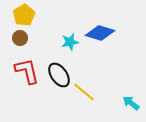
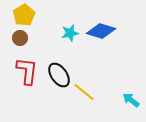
blue diamond: moved 1 px right, 2 px up
cyan star: moved 9 px up
red L-shape: rotated 20 degrees clockwise
cyan arrow: moved 3 px up
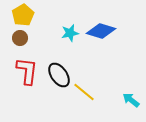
yellow pentagon: moved 1 px left
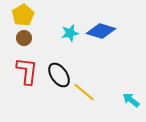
brown circle: moved 4 px right
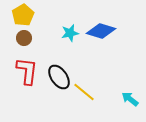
black ellipse: moved 2 px down
cyan arrow: moved 1 px left, 1 px up
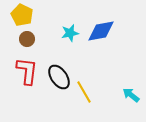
yellow pentagon: moved 1 px left; rotated 15 degrees counterclockwise
blue diamond: rotated 28 degrees counterclockwise
brown circle: moved 3 px right, 1 px down
yellow line: rotated 20 degrees clockwise
cyan arrow: moved 1 px right, 4 px up
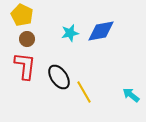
red L-shape: moved 2 px left, 5 px up
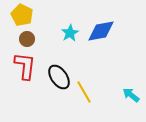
cyan star: rotated 18 degrees counterclockwise
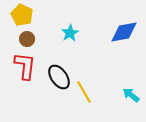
blue diamond: moved 23 px right, 1 px down
